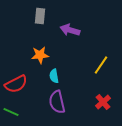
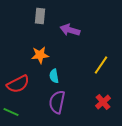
red semicircle: moved 2 px right
purple semicircle: rotated 25 degrees clockwise
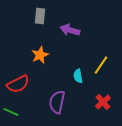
orange star: rotated 18 degrees counterclockwise
cyan semicircle: moved 24 px right
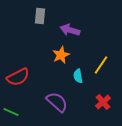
orange star: moved 21 px right
red semicircle: moved 7 px up
purple semicircle: rotated 120 degrees clockwise
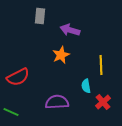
yellow line: rotated 36 degrees counterclockwise
cyan semicircle: moved 8 px right, 10 px down
purple semicircle: rotated 45 degrees counterclockwise
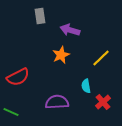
gray rectangle: rotated 14 degrees counterclockwise
yellow line: moved 7 px up; rotated 48 degrees clockwise
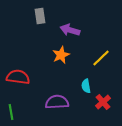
red semicircle: rotated 145 degrees counterclockwise
green line: rotated 56 degrees clockwise
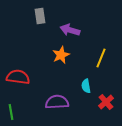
yellow line: rotated 24 degrees counterclockwise
red cross: moved 3 px right
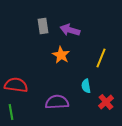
gray rectangle: moved 3 px right, 10 px down
orange star: rotated 18 degrees counterclockwise
red semicircle: moved 2 px left, 8 px down
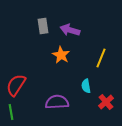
red semicircle: rotated 65 degrees counterclockwise
